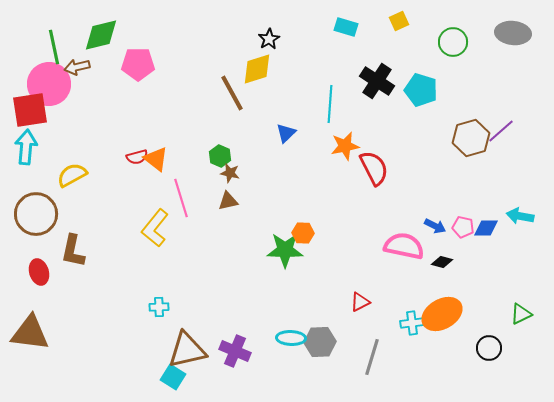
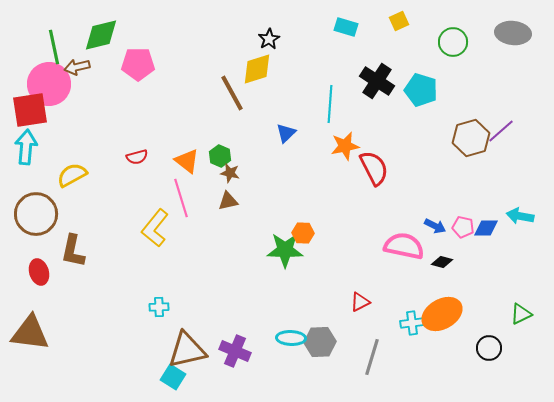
orange triangle at (156, 159): moved 31 px right, 2 px down
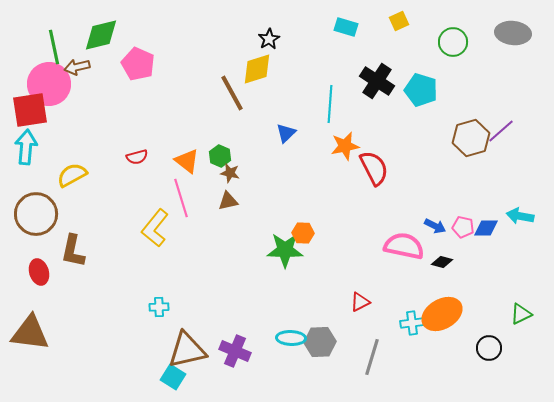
pink pentagon at (138, 64): rotated 24 degrees clockwise
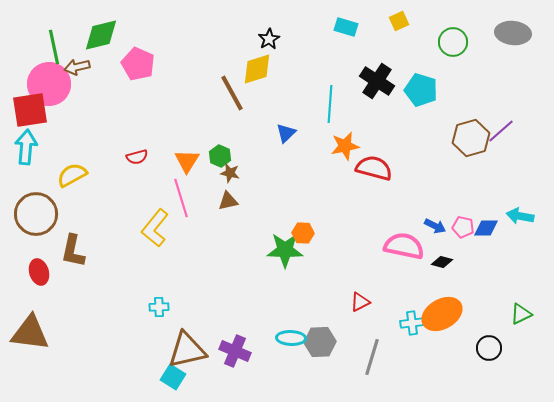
orange triangle at (187, 161): rotated 24 degrees clockwise
red semicircle at (374, 168): rotated 48 degrees counterclockwise
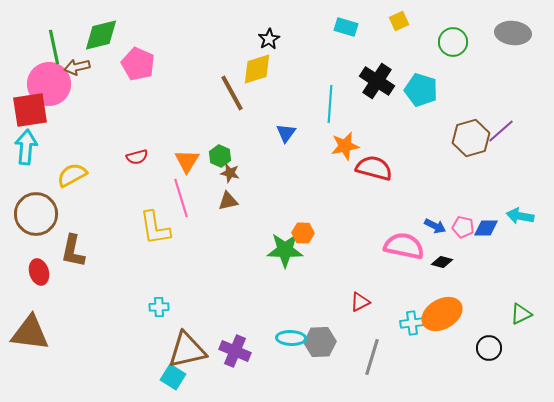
blue triangle at (286, 133): rotated 10 degrees counterclockwise
yellow L-shape at (155, 228): rotated 48 degrees counterclockwise
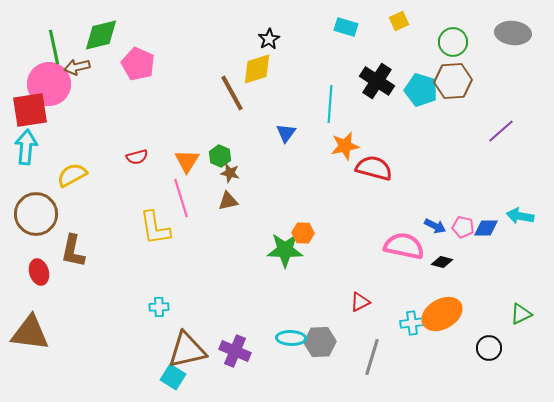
brown hexagon at (471, 138): moved 18 px left, 57 px up; rotated 12 degrees clockwise
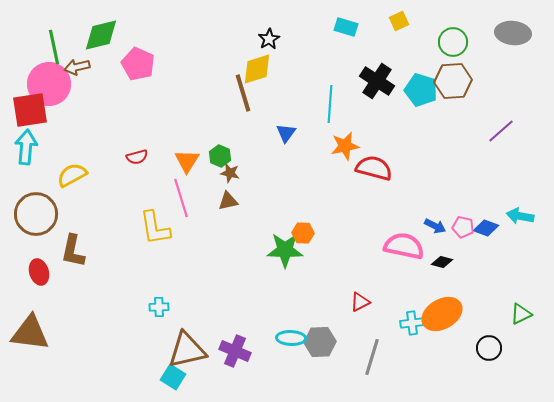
brown line at (232, 93): moved 11 px right; rotated 12 degrees clockwise
blue diamond at (486, 228): rotated 20 degrees clockwise
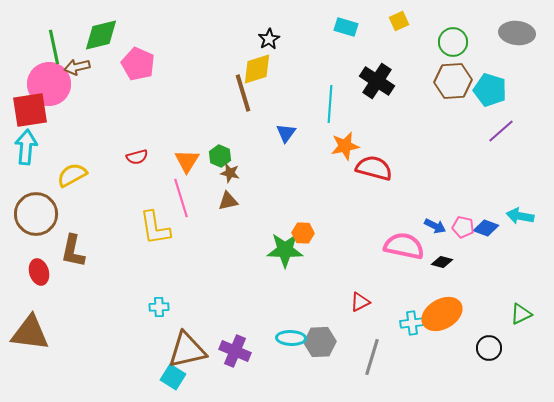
gray ellipse at (513, 33): moved 4 px right
cyan pentagon at (421, 90): moved 69 px right
